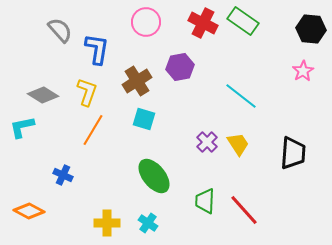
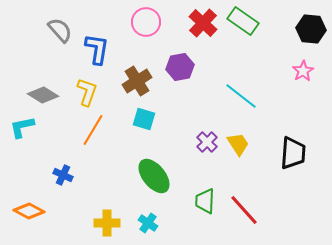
red cross: rotated 16 degrees clockwise
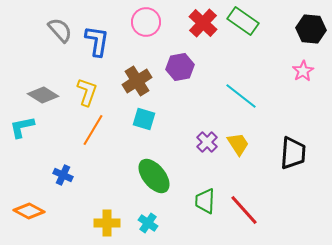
blue L-shape: moved 8 px up
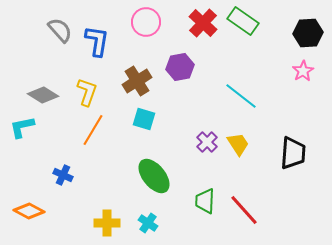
black hexagon: moved 3 px left, 4 px down; rotated 8 degrees counterclockwise
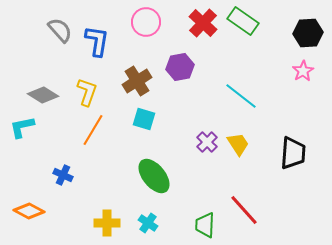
green trapezoid: moved 24 px down
